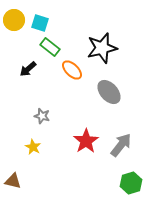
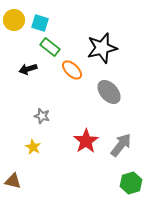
black arrow: rotated 24 degrees clockwise
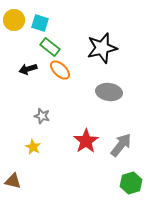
orange ellipse: moved 12 px left
gray ellipse: rotated 40 degrees counterclockwise
